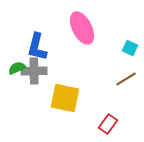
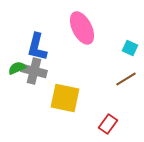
gray cross: rotated 15 degrees clockwise
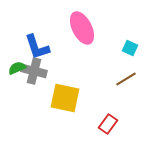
blue L-shape: rotated 32 degrees counterclockwise
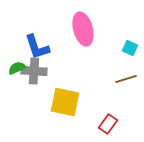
pink ellipse: moved 1 px right, 1 px down; rotated 12 degrees clockwise
gray cross: rotated 10 degrees counterclockwise
brown line: rotated 15 degrees clockwise
yellow square: moved 4 px down
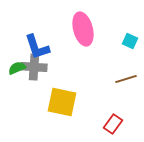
cyan square: moved 7 px up
gray cross: moved 4 px up
yellow square: moved 3 px left
red rectangle: moved 5 px right
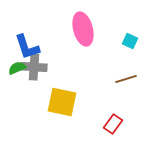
blue L-shape: moved 10 px left
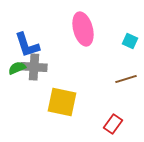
blue L-shape: moved 2 px up
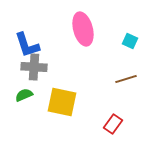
green semicircle: moved 7 px right, 27 px down
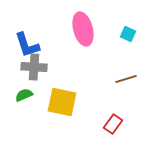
cyan square: moved 2 px left, 7 px up
